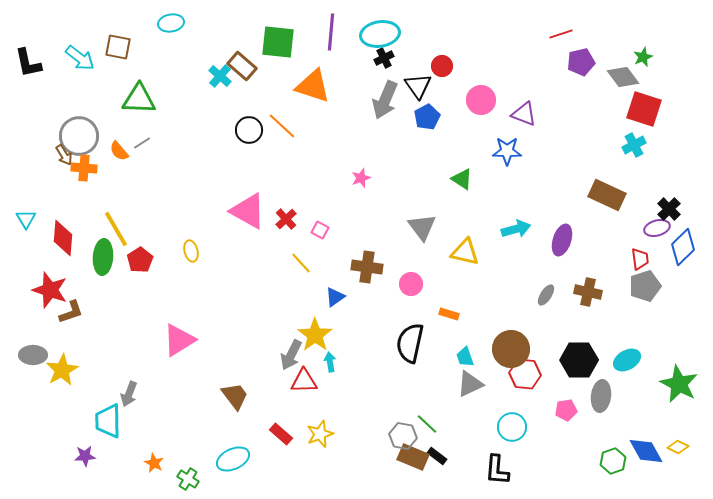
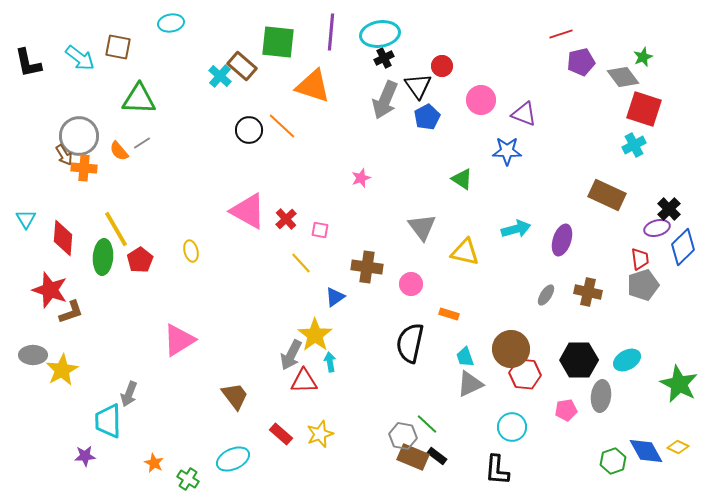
pink square at (320, 230): rotated 18 degrees counterclockwise
gray pentagon at (645, 286): moved 2 px left, 1 px up
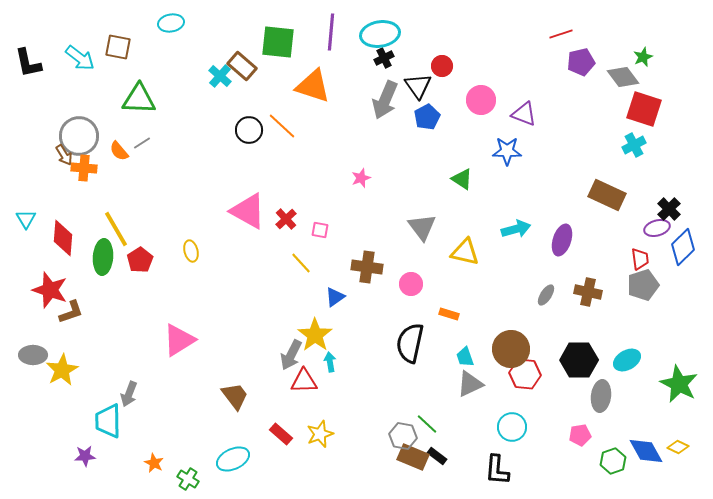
pink pentagon at (566, 410): moved 14 px right, 25 px down
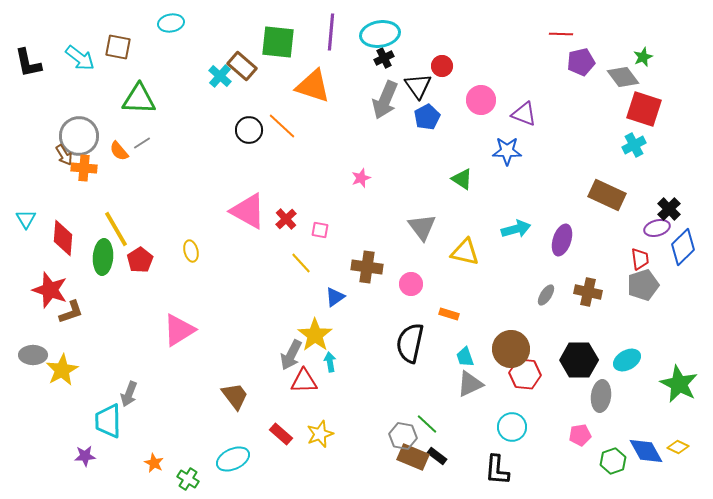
red line at (561, 34): rotated 20 degrees clockwise
pink triangle at (179, 340): moved 10 px up
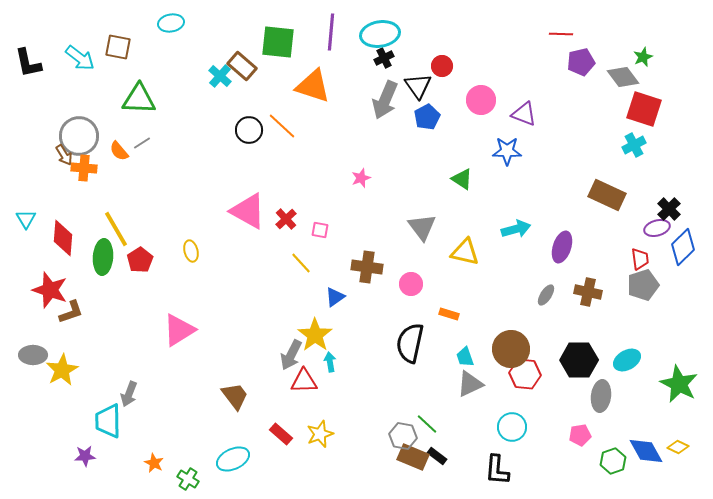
purple ellipse at (562, 240): moved 7 px down
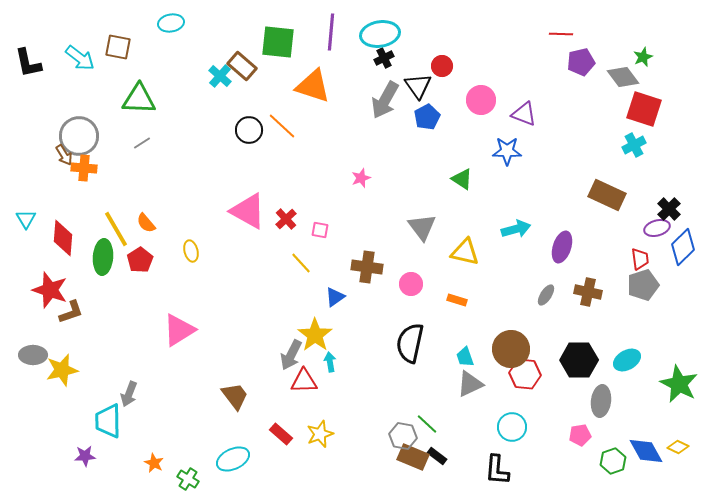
gray arrow at (385, 100): rotated 6 degrees clockwise
orange semicircle at (119, 151): moved 27 px right, 72 px down
orange rectangle at (449, 314): moved 8 px right, 14 px up
yellow star at (62, 370): rotated 16 degrees clockwise
gray ellipse at (601, 396): moved 5 px down
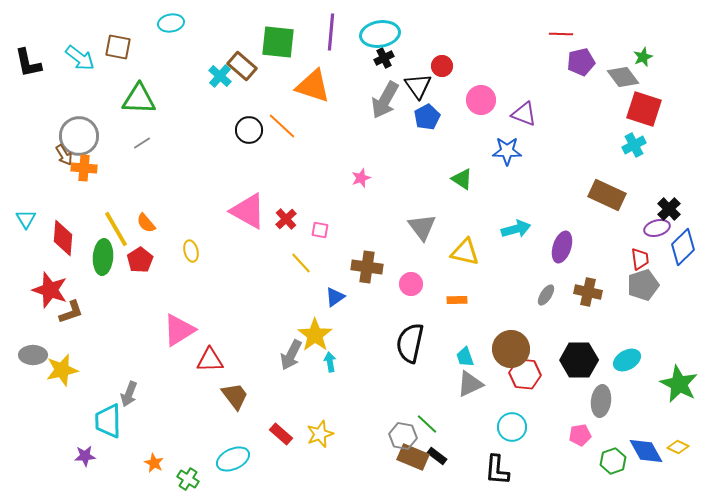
orange rectangle at (457, 300): rotated 18 degrees counterclockwise
red triangle at (304, 381): moved 94 px left, 21 px up
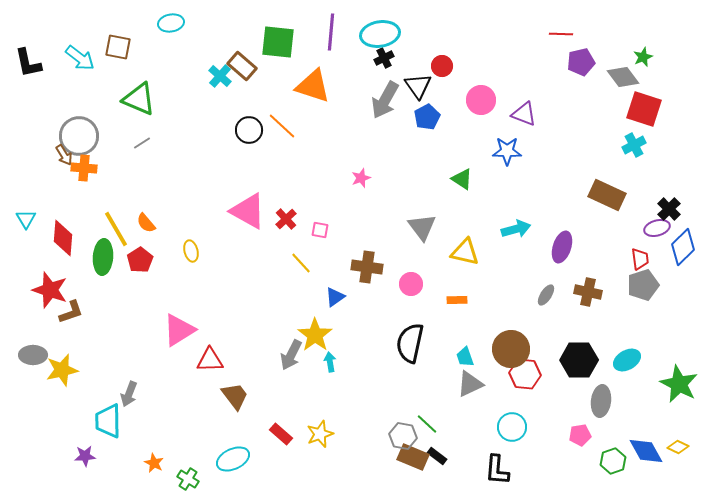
green triangle at (139, 99): rotated 21 degrees clockwise
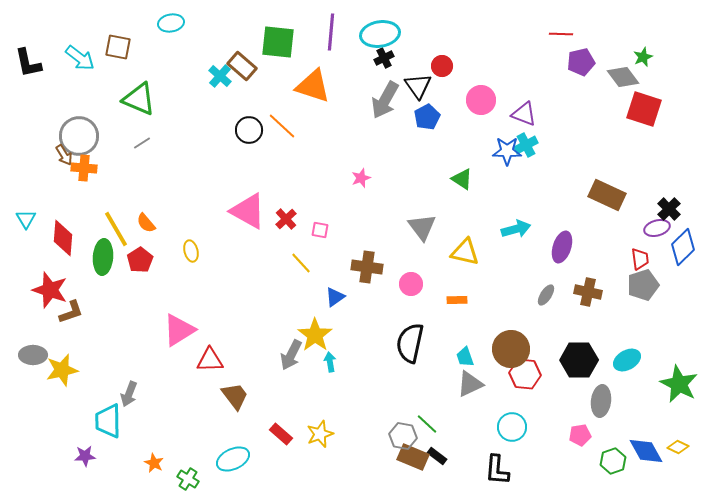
cyan cross at (634, 145): moved 108 px left
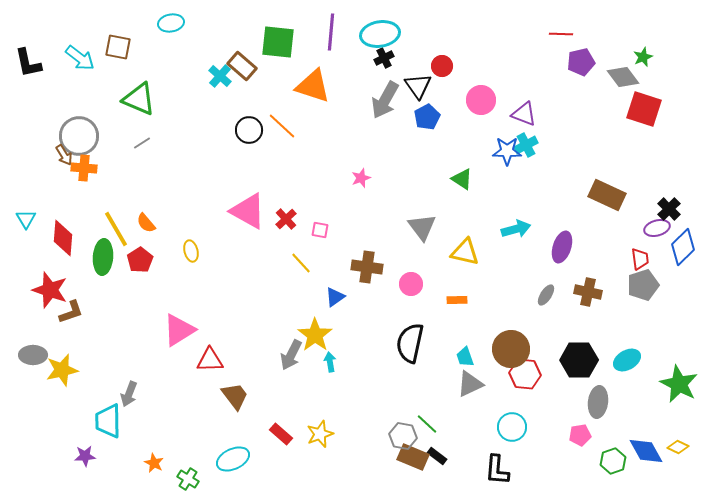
gray ellipse at (601, 401): moved 3 px left, 1 px down
